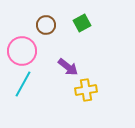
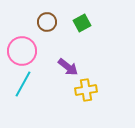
brown circle: moved 1 px right, 3 px up
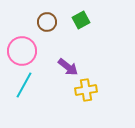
green square: moved 1 px left, 3 px up
cyan line: moved 1 px right, 1 px down
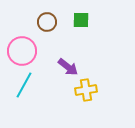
green square: rotated 30 degrees clockwise
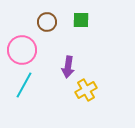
pink circle: moved 1 px up
purple arrow: rotated 60 degrees clockwise
yellow cross: rotated 20 degrees counterclockwise
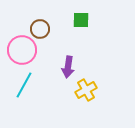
brown circle: moved 7 px left, 7 px down
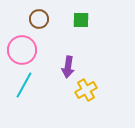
brown circle: moved 1 px left, 10 px up
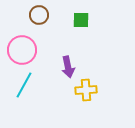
brown circle: moved 4 px up
purple arrow: rotated 20 degrees counterclockwise
yellow cross: rotated 25 degrees clockwise
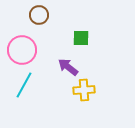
green square: moved 18 px down
purple arrow: rotated 140 degrees clockwise
yellow cross: moved 2 px left
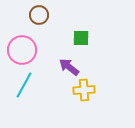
purple arrow: moved 1 px right
